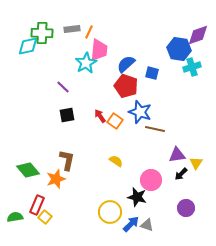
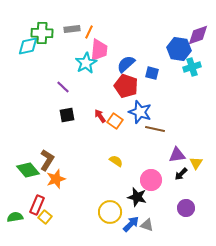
brown L-shape: moved 20 px left; rotated 20 degrees clockwise
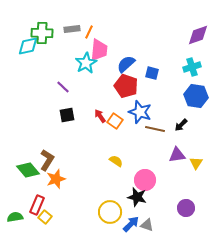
blue hexagon: moved 17 px right, 47 px down
black arrow: moved 49 px up
pink circle: moved 6 px left
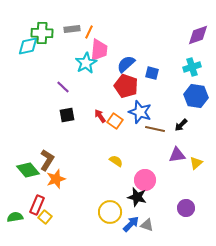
yellow triangle: rotated 16 degrees clockwise
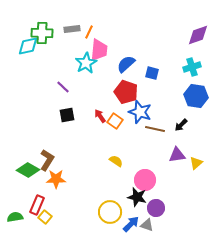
red pentagon: moved 6 px down
green diamond: rotated 20 degrees counterclockwise
orange star: rotated 18 degrees clockwise
purple circle: moved 30 px left
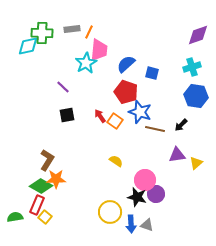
green diamond: moved 13 px right, 16 px down
purple circle: moved 14 px up
blue arrow: rotated 132 degrees clockwise
